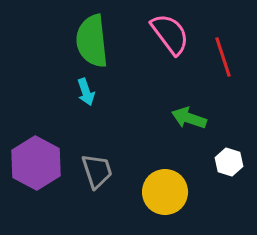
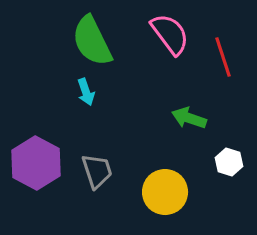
green semicircle: rotated 20 degrees counterclockwise
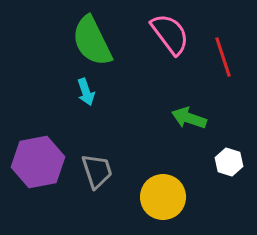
purple hexagon: moved 2 px right, 1 px up; rotated 21 degrees clockwise
yellow circle: moved 2 px left, 5 px down
